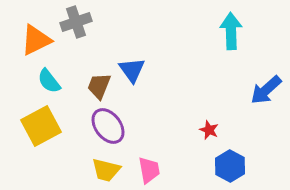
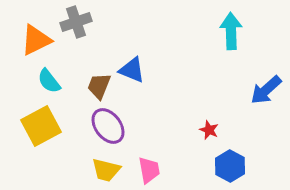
blue triangle: rotated 32 degrees counterclockwise
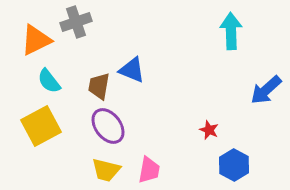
brown trapezoid: rotated 12 degrees counterclockwise
blue hexagon: moved 4 px right, 1 px up
pink trapezoid: rotated 20 degrees clockwise
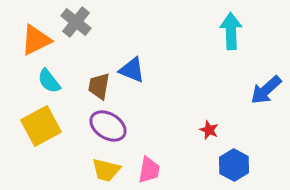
gray cross: rotated 32 degrees counterclockwise
purple ellipse: rotated 21 degrees counterclockwise
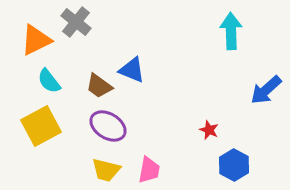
brown trapezoid: rotated 64 degrees counterclockwise
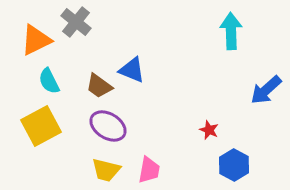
cyan semicircle: rotated 12 degrees clockwise
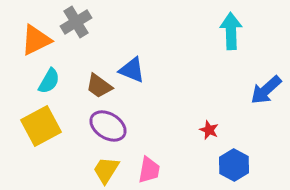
gray cross: rotated 20 degrees clockwise
cyan semicircle: rotated 124 degrees counterclockwise
yellow trapezoid: rotated 108 degrees clockwise
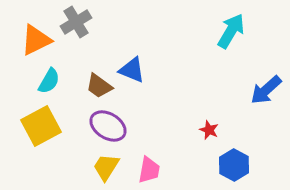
cyan arrow: rotated 33 degrees clockwise
yellow trapezoid: moved 3 px up
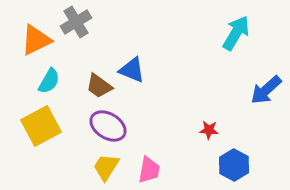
cyan arrow: moved 5 px right, 2 px down
red star: rotated 18 degrees counterclockwise
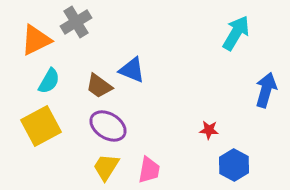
blue arrow: rotated 148 degrees clockwise
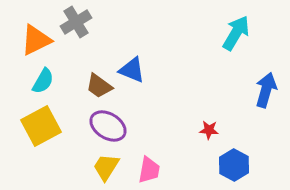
cyan semicircle: moved 6 px left
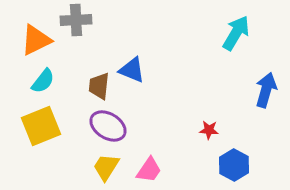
gray cross: moved 2 px up; rotated 28 degrees clockwise
cyan semicircle: rotated 8 degrees clockwise
brown trapezoid: rotated 60 degrees clockwise
yellow square: rotated 6 degrees clockwise
pink trapezoid: rotated 24 degrees clockwise
